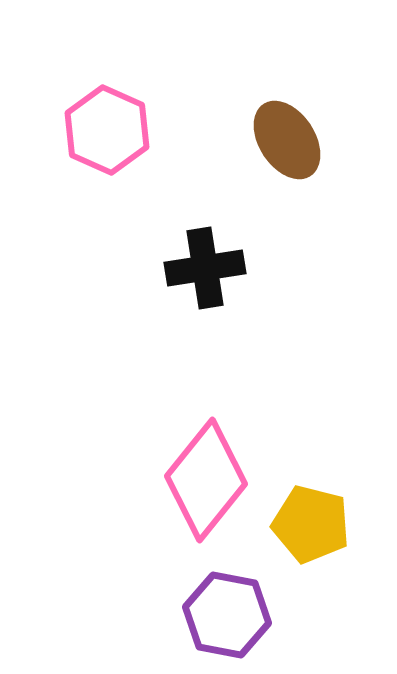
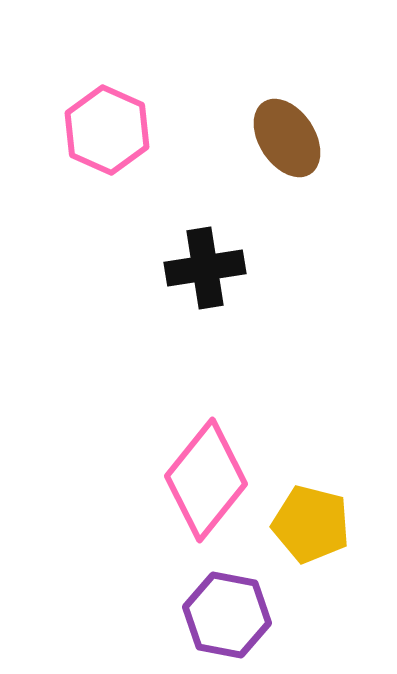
brown ellipse: moved 2 px up
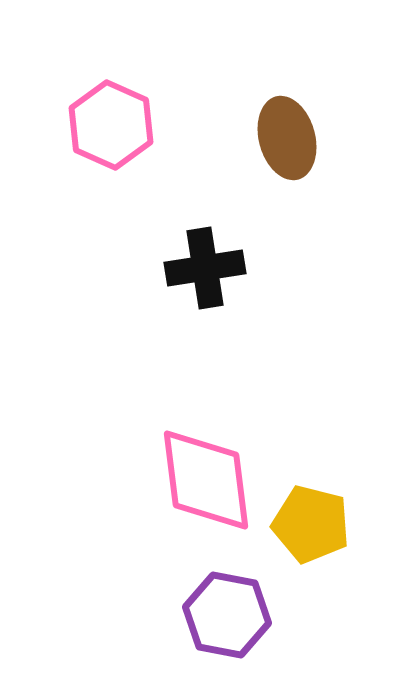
pink hexagon: moved 4 px right, 5 px up
brown ellipse: rotated 18 degrees clockwise
pink diamond: rotated 46 degrees counterclockwise
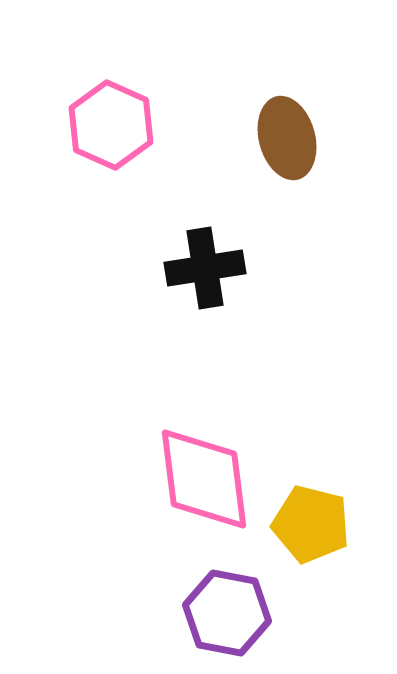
pink diamond: moved 2 px left, 1 px up
purple hexagon: moved 2 px up
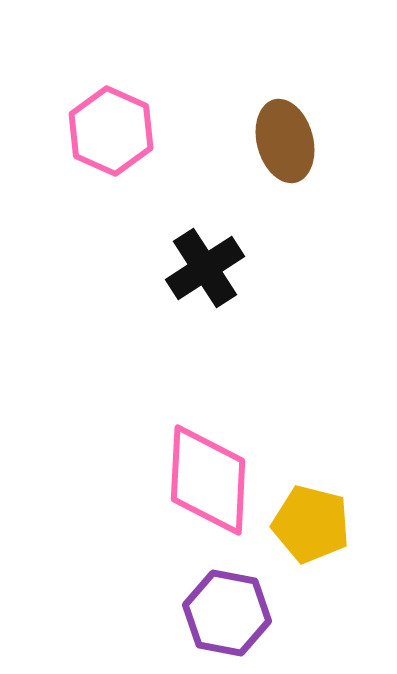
pink hexagon: moved 6 px down
brown ellipse: moved 2 px left, 3 px down
black cross: rotated 24 degrees counterclockwise
pink diamond: moved 4 px right, 1 px down; rotated 10 degrees clockwise
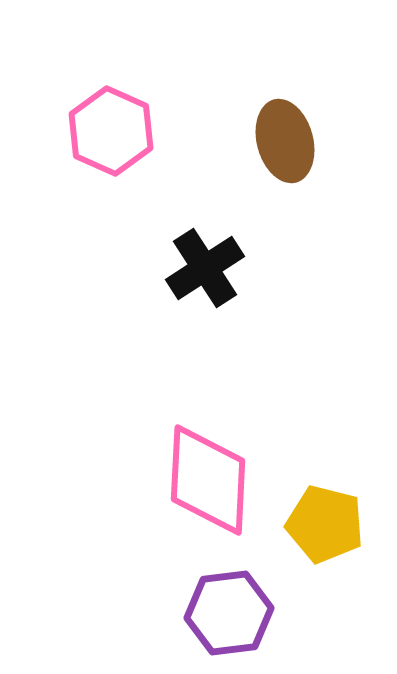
yellow pentagon: moved 14 px right
purple hexagon: moved 2 px right; rotated 18 degrees counterclockwise
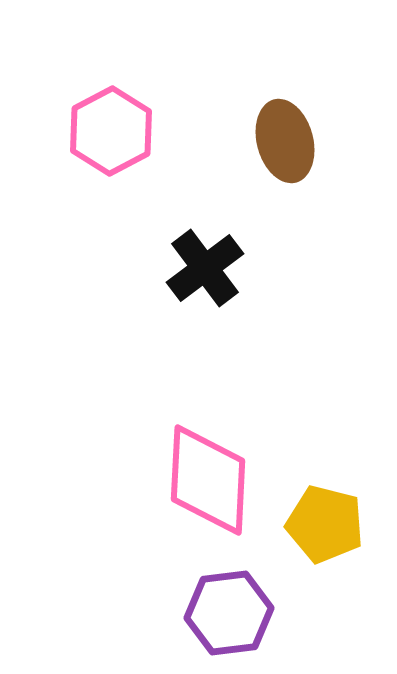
pink hexagon: rotated 8 degrees clockwise
black cross: rotated 4 degrees counterclockwise
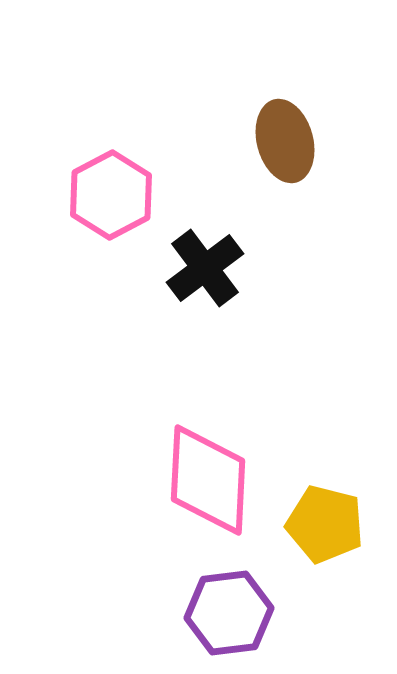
pink hexagon: moved 64 px down
